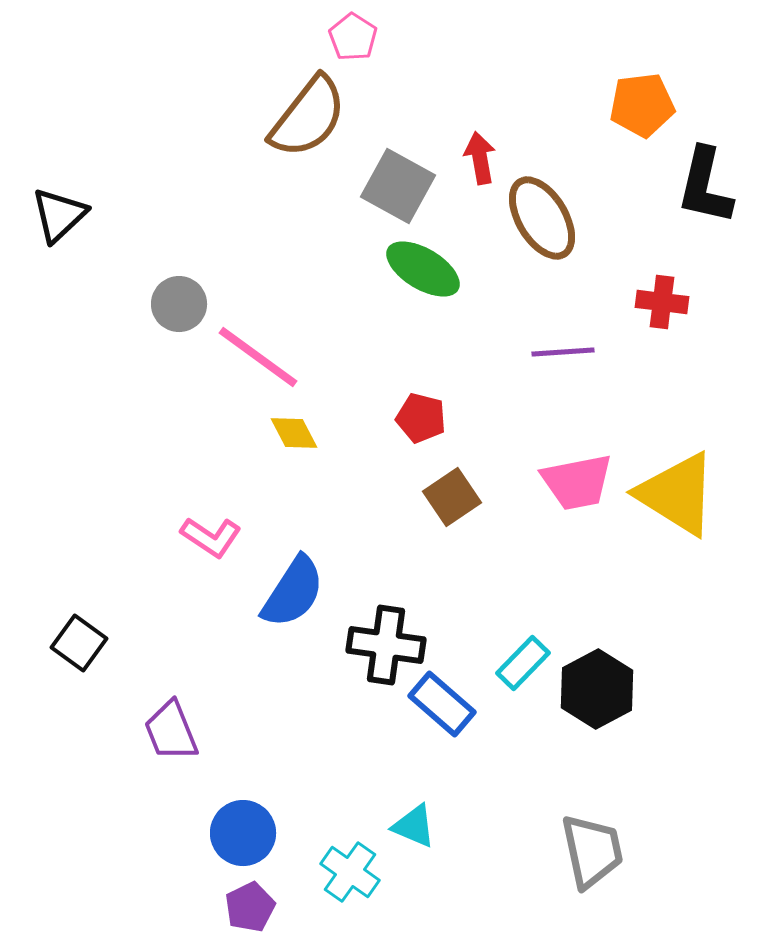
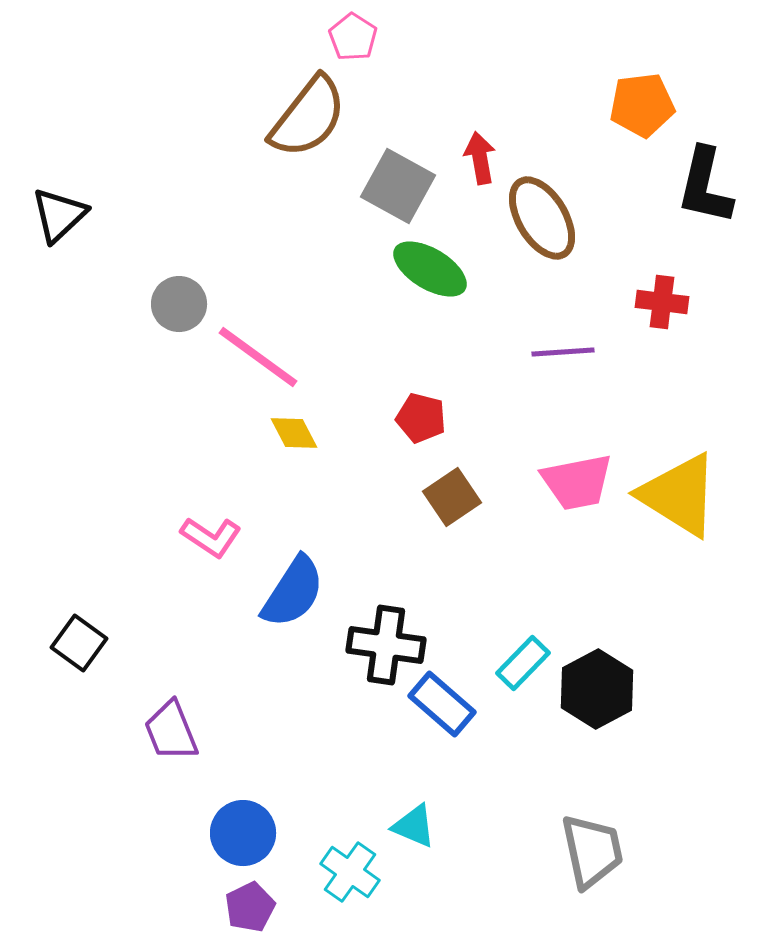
green ellipse: moved 7 px right
yellow triangle: moved 2 px right, 1 px down
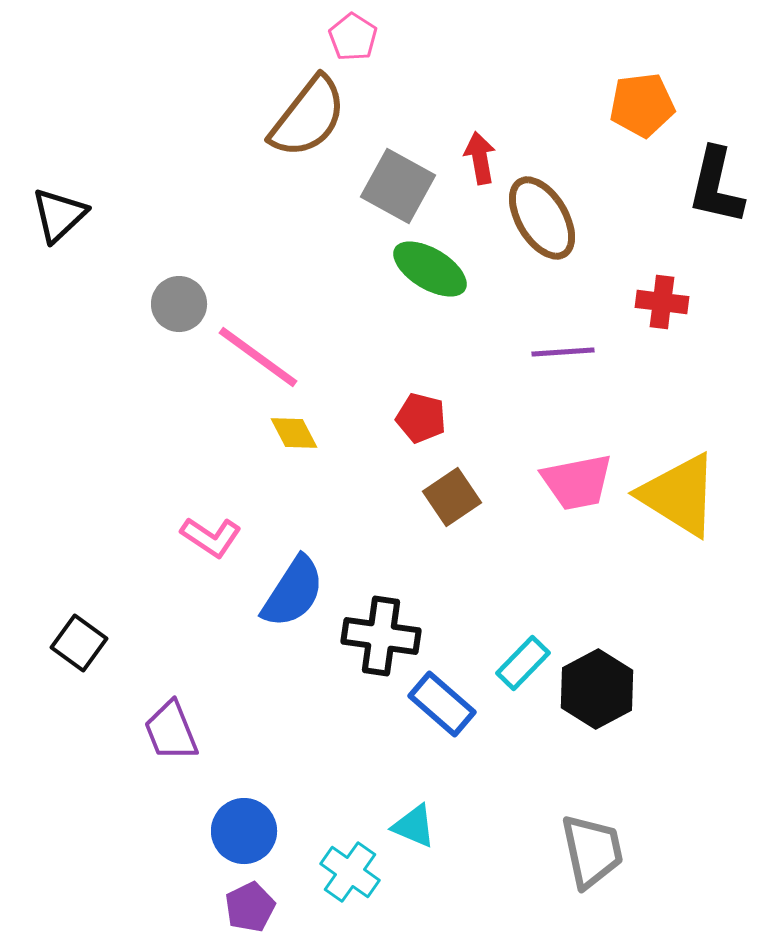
black L-shape: moved 11 px right
black cross: moved 5 px left, 9 px up
blue circle: moved 1 px right, 2 px up
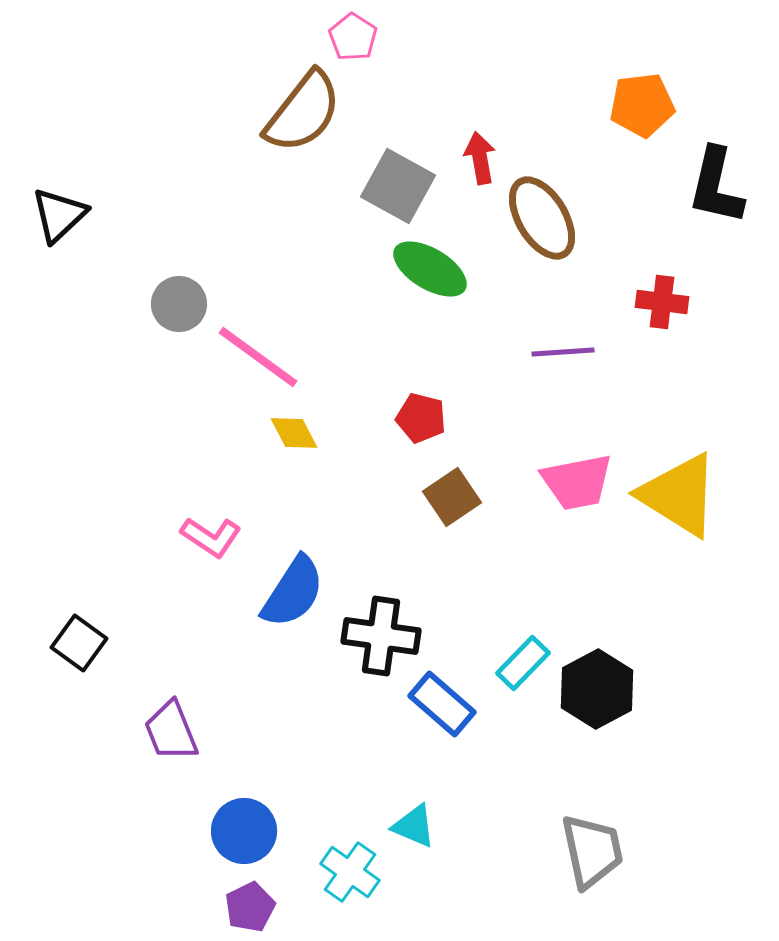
brown semicircle: moved 5 px left, 5 px up
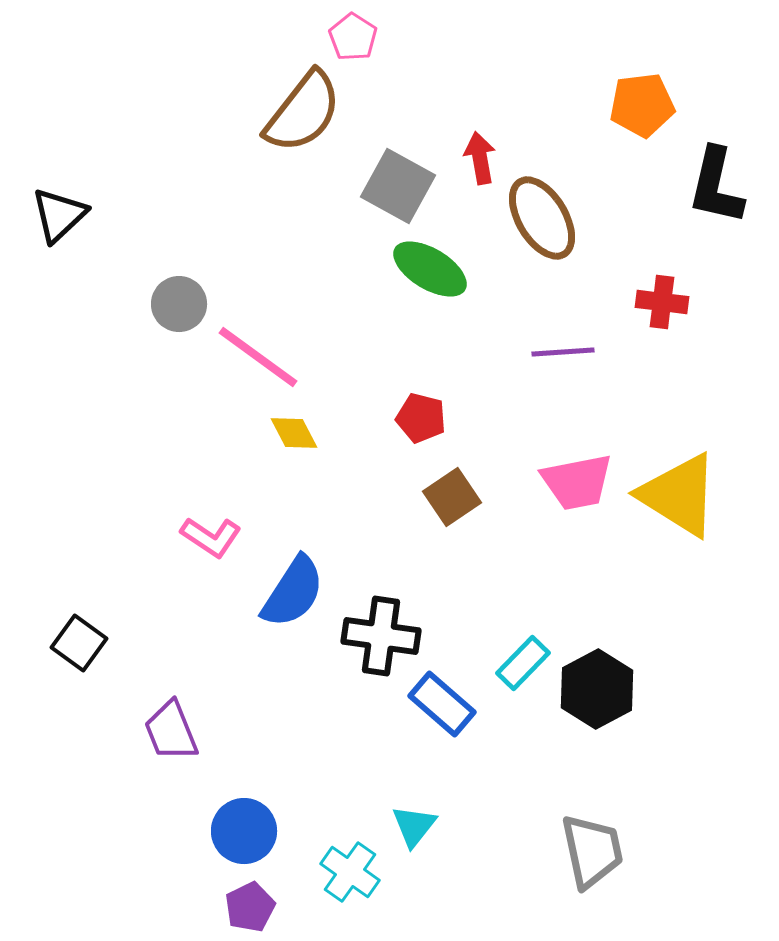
cyan triangle: rotated 45 degrees clockwise
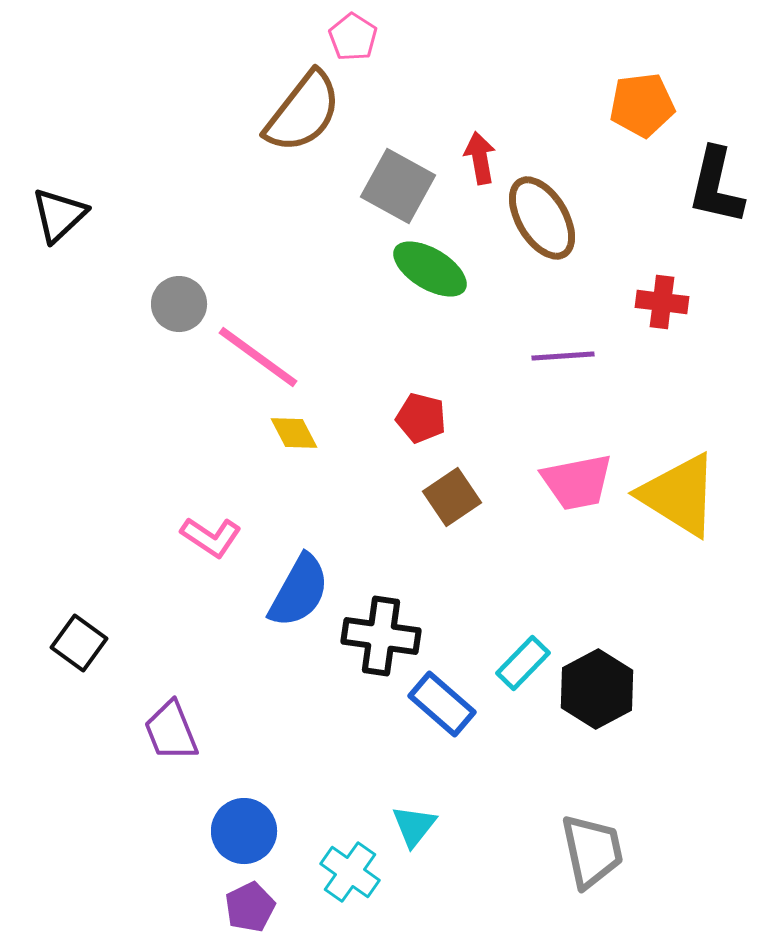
purple line: moved 4 px down
blue semicircle: moved 6 px right, 1 px up; rotated 4 degrees counterclockwise
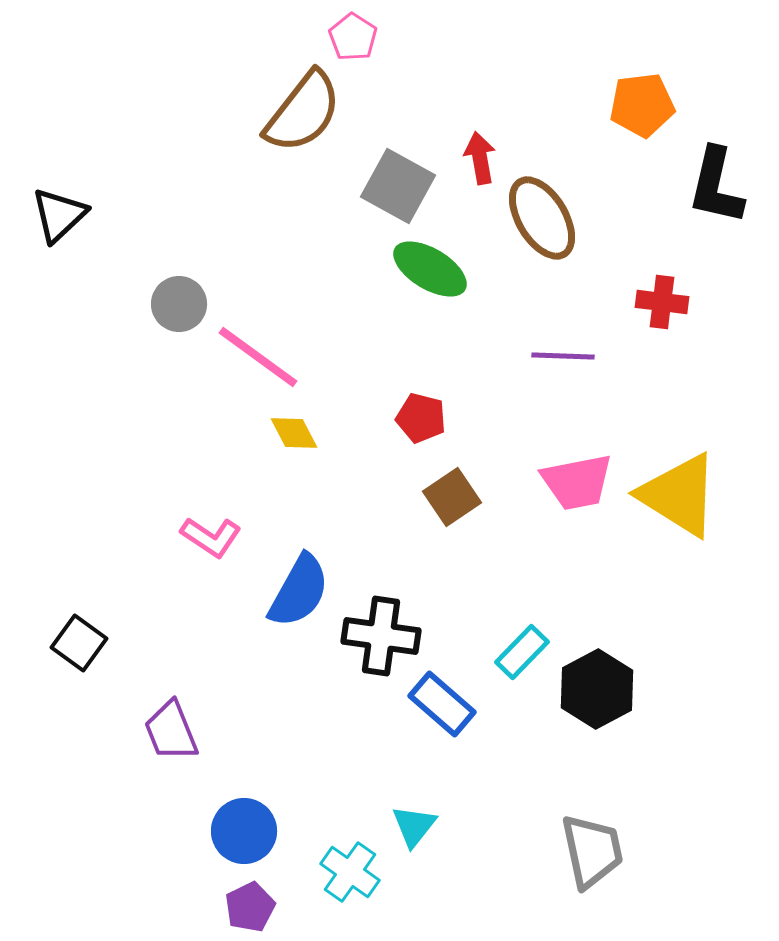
purple line: rotated 6 degrees clockwise
cyan rectangle: moved 1 px left, 11 px up
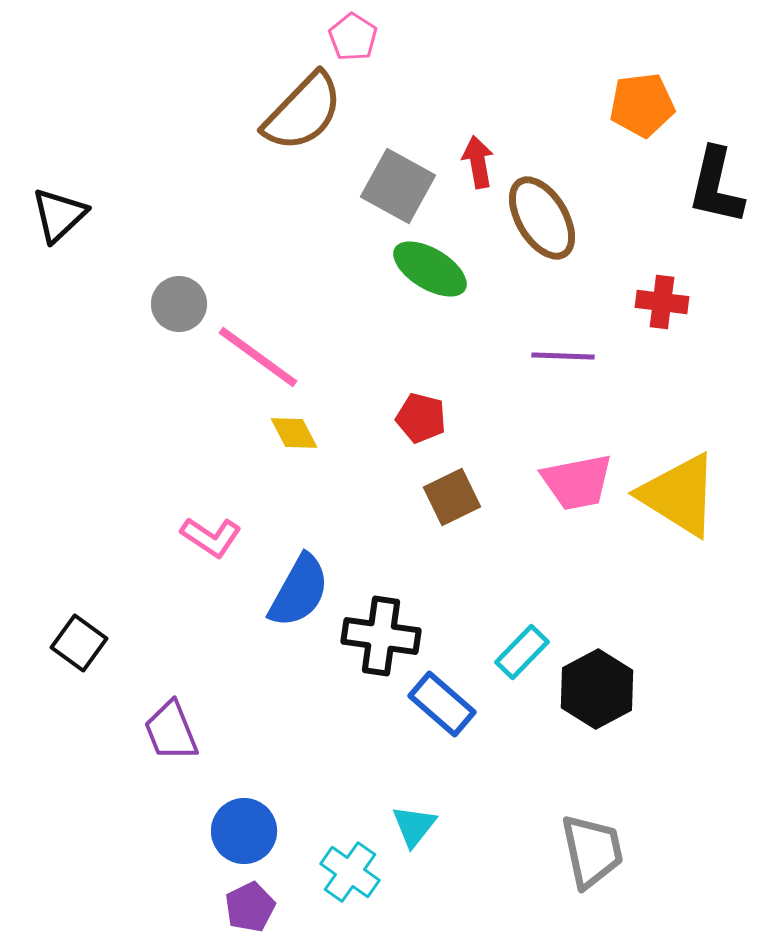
brown semicircle: rotated 6 degrees clockwise
red arrow: moved 2 px left, 4 px down
brown square: rotated 8 degrees clockwise
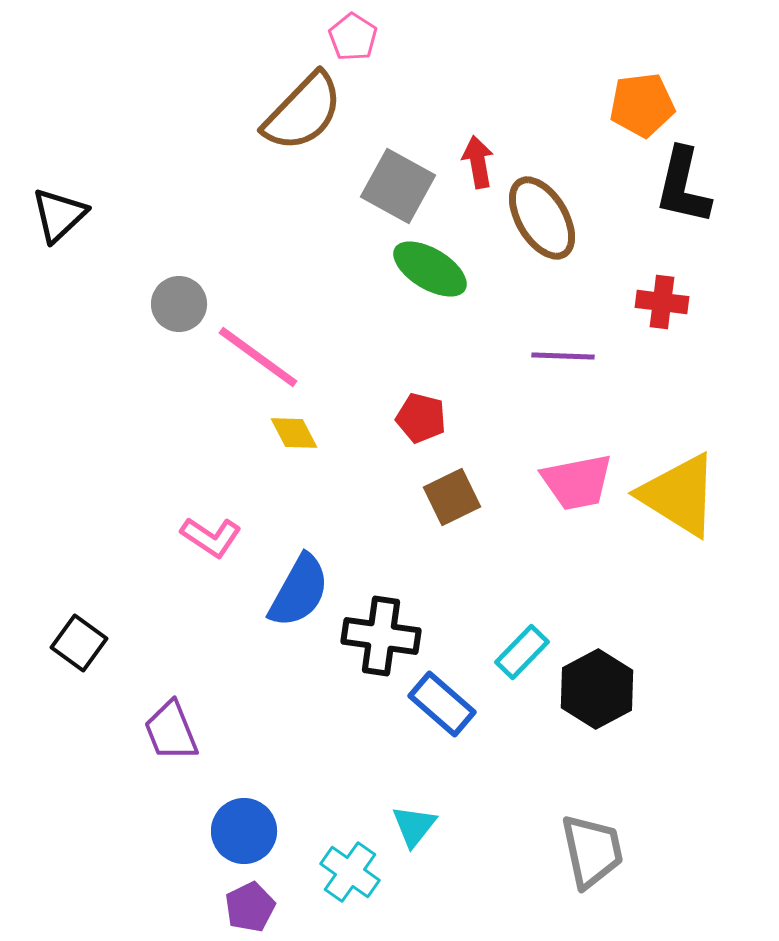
black L-shape: moved 33 px left
